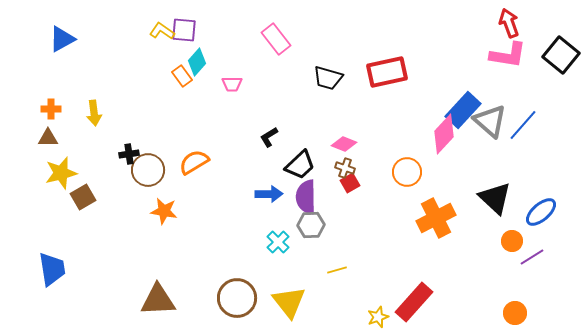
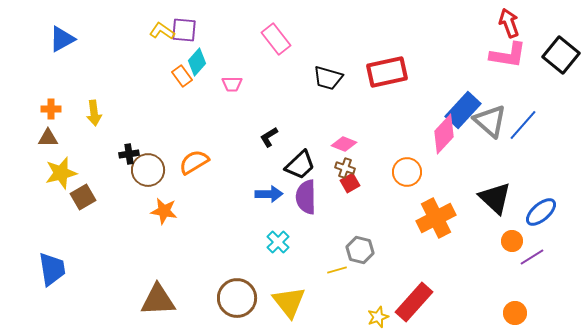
gray hexagon at (311, 225): moved 49 px right, 25 px down; rotated 16 degrees clockwise
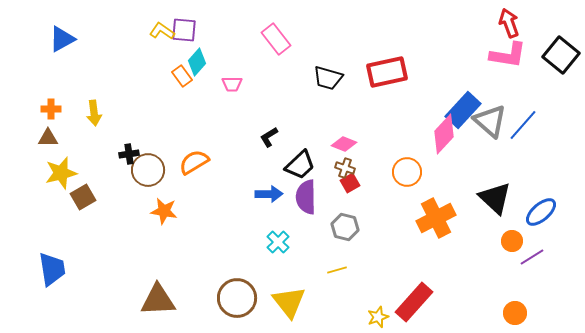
gray hexagon at (360, 250): moved 15 px left, 23 px up
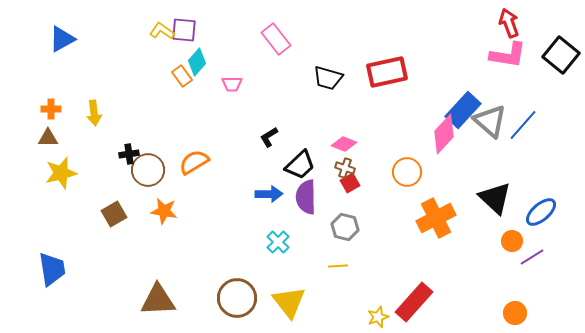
brown square at (83, 197): moved 31 px right, 17 px down
yellow line at (337, 270): moved 1 px right, 4 px up; rotated 12 degrees clockwise
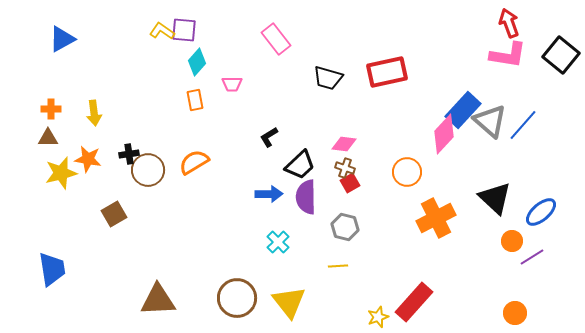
orange rectangle at (182, 76): moved 13 px right, 24 px down; rotated 25 degrees clockwise
pink diamond at (344, 144): rotated 15 degrees counterclockwise
orange star at (164, 211): moved 76 px left, 52 px up
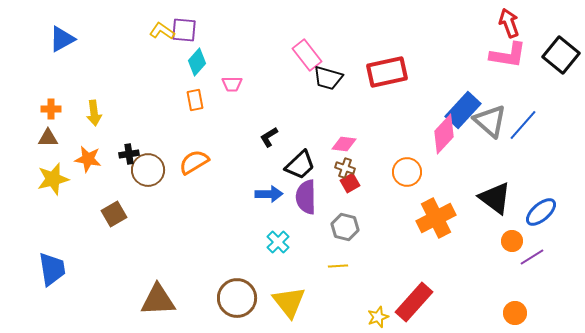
pink rectangle at (276, 39): moved 31 px right, 16 px down
yellow star at (61, 173): moved 8 px left, 6 px down
black triangle at (495, 198): rotated 6 degrees counterclockwise
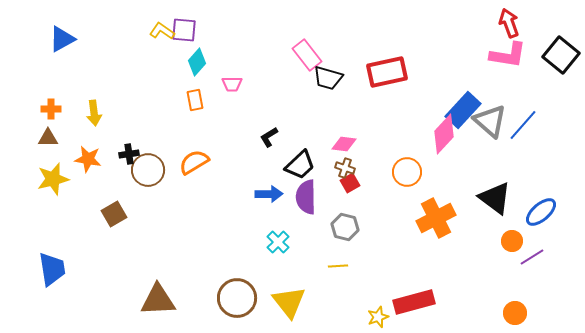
red rectangle at (414, 302): rotated 33 degrees clockwise
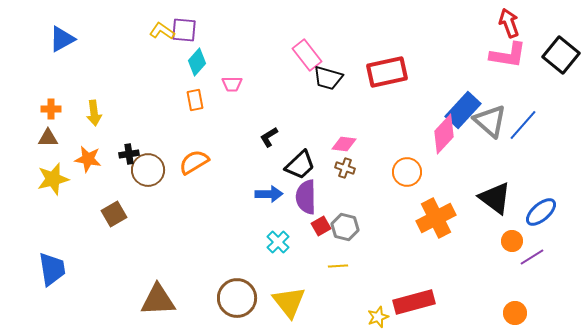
red square at (350, 183): moved 29 px left, 43 px down
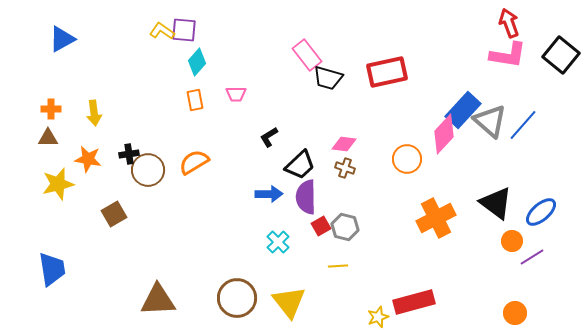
pink trapezoid at (232, 84): moved 4 px right, 10 px down
orange circle at (407, 172): moved 13 px up
yellow star at (53, 179): moved 5 px right, 5 px down
black triangle at (495, 198): moved 1 px right, 5 px down
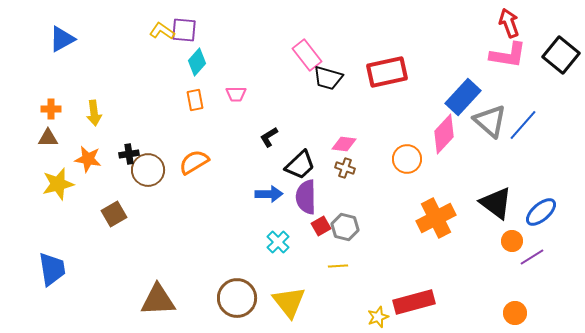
blue rectangle at (463, 110): moved 13 px up
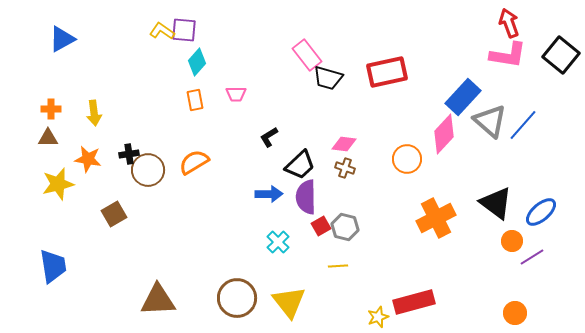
blue trapezoid at (52, 269): moved 1 px right, 3 px up
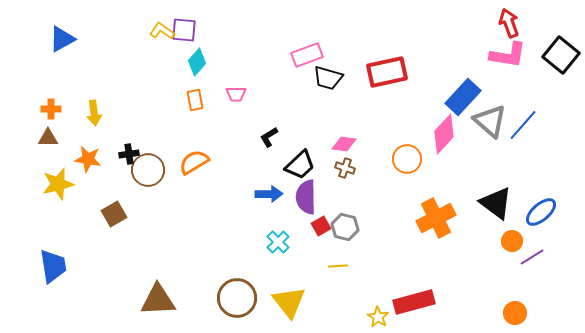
pink rectangle at (307, 55): rotated 72 degrees counterclockwise
yellow star at (378, 317): rotated 20 degrees counterclockwise
